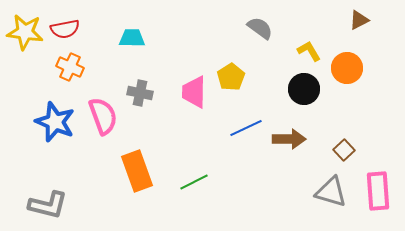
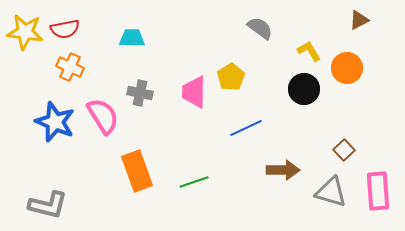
pink semicircle: rotated 12 degrees counterclockwise
brown arrow: moved 6 px left, 31 px down
green line: rotated 8 degrees clockwise
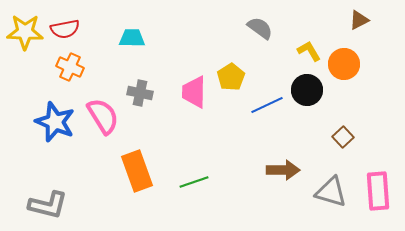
yellow star: rotated 6 degrees counterclockwise
orange circle: moved 3 px left, 4 px up
black circle: moved 3 px right, 1 px down
blue line: moved 21 px right, 23 px up
brown square: moved 1 px left, 13 px up
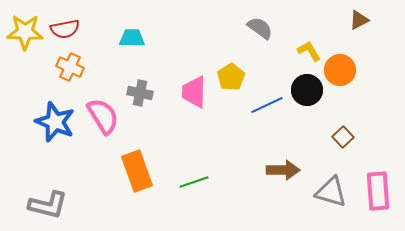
orange circle: moved 4 px left, 6 px down
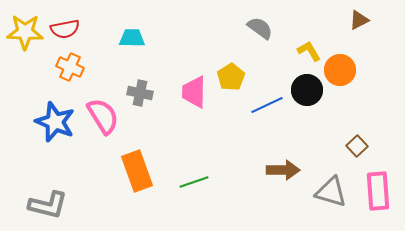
brown square: moved 14 px right, 9 px down
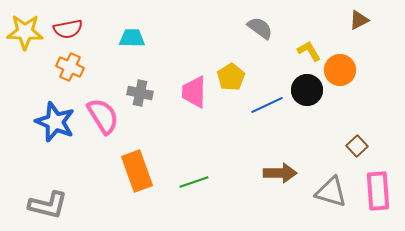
red semicircle: moved 3 px right
brown arrow: moved 3 px left, 3 px down
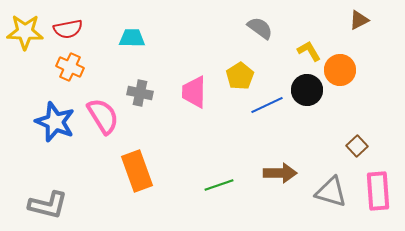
yellow pentagon: moved 9 px right, 1 px up
green line: moved 25 px right, 3 px down
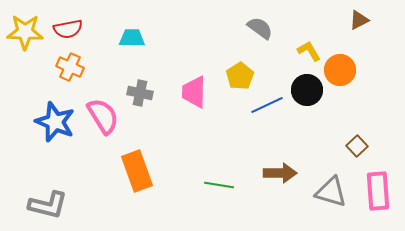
green line: rotated 28 degrees clockwise
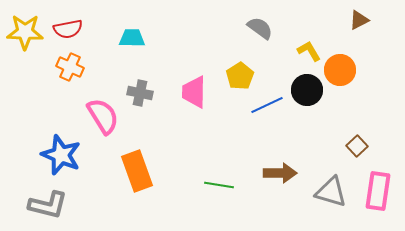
blue star: moved 6 px right, 33 px down
pink rectangle: rotated 12 degrees clockwise
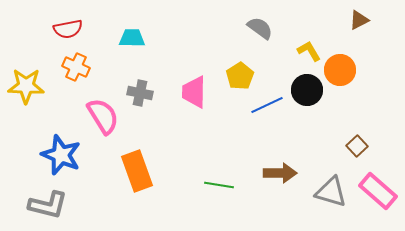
yellow star: moved 1 px right, 54 px down
orange cross: moved 6 px right
pink rectangle: rotated 57 degrees counterclockwise
